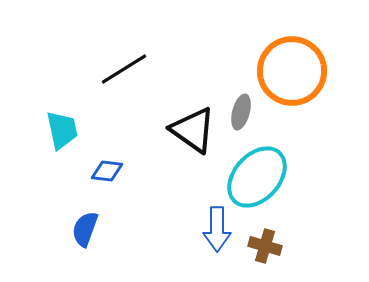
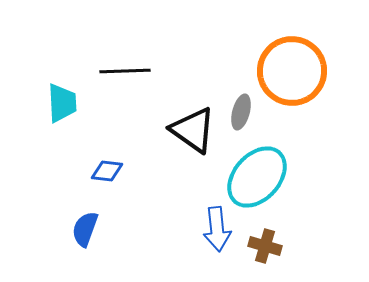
black line: moved 1 px right, 2 px down; rotated 30 degrees clockwise
cyan trapezoid: moved 27 px up; rotated 9 degrees clockwise
blue arrow: rotated 6 degrees counterclockwise
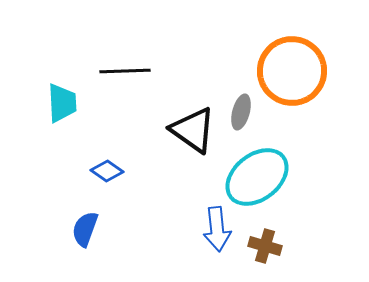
blue diamond: rotated 28 degrees clockwise
cyan ellipse: rotated 10 degrees clockwise
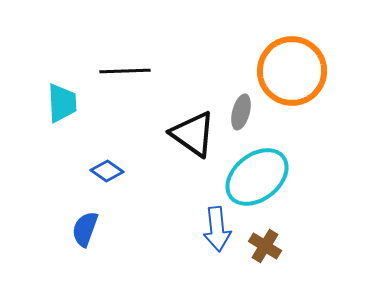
black triangle: moved 4 px down
brown cross: rotated 16 degrees clockwise
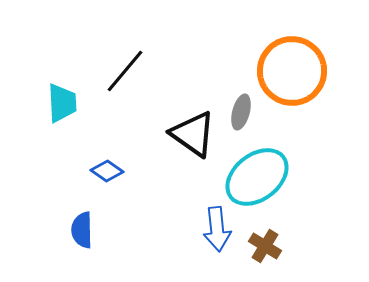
black line: rotated 48 degrees counterclockwise
blue semicircle: moved 3 px left, 1 px down; rotated 21 degrees counterclockwise
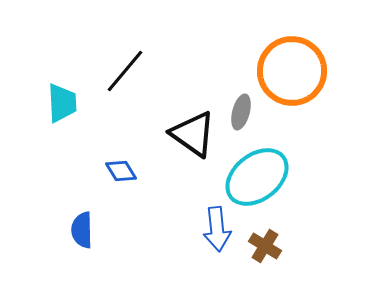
blue diamond: moved 14 px right; rotated 24 degrees clockwise
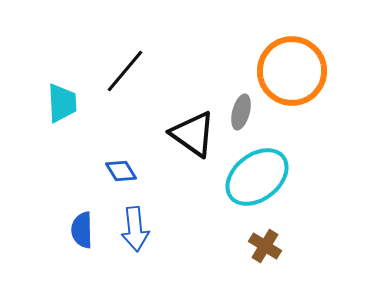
blue arrow: moved 82 px left
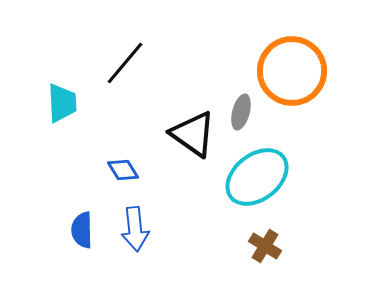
black line: moved 8 px up
blue diamond: moved 2 px right, 1 px up
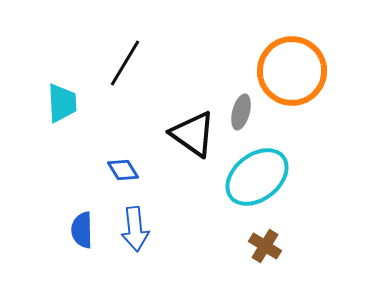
black line: rotated 9 degrees counterclockwise
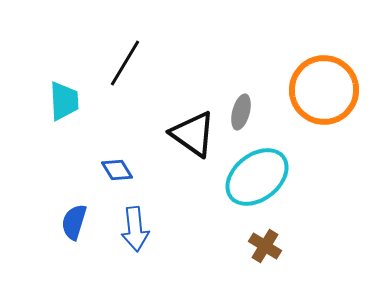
orange circle: moved 32 px right, 19 px down
cyan trapezoid: moved 2 px right, 2 px up
blue diamond: moved 6 px left
blue semicircle: moved 8 px left, 8 px up; rotated 18 degrees clockwise
